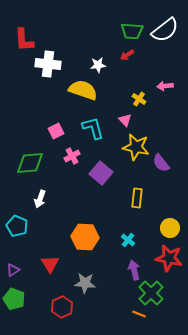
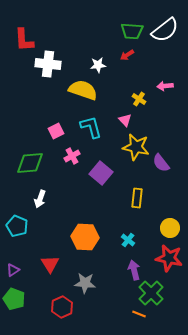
cyan L-shape: moved 2 px left, 1 px up
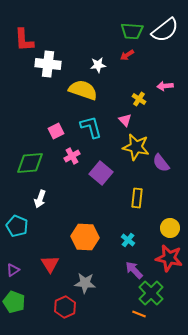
purple arrow: rotated 30 degrees counterclockwise
green pentagon: moved 3 px down
red hexagon: moved 3 px right
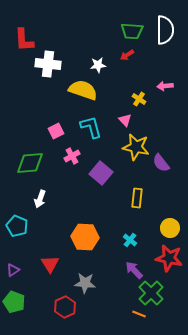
white semicircle: rotated 52 degrees counterclockwise
cyan cross: moved 2 px right
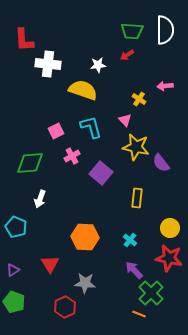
cyan pentagon: moved 1 px left, 1 px down
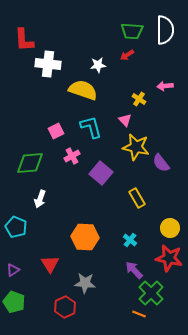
yellow rectangle: rotated 36 degrees counterclockwise
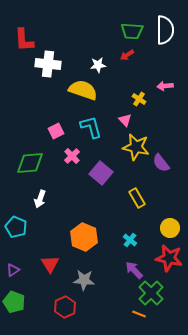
pink cross: rotated 14 degrees counterclockwise
orange hexagon: moved 1 px left; rotated 20 degrees clockwise
gray star: moved 1 px left, 3 px up
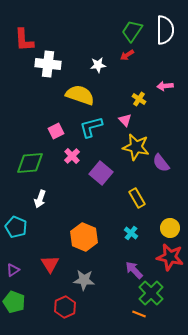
green trapezoid: rotated 120 degrees clockwise
yellow semicircle: moved 3 px left, 5 px down
cyan L-shape: rotated 90 degrees counterclockwise
cyan cross: moved 1 px right, 7 px up
red star: moved 1 px right, 1 px up
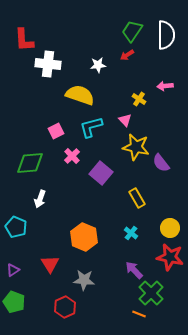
white semicircle: moved 1 px right, 5 px down
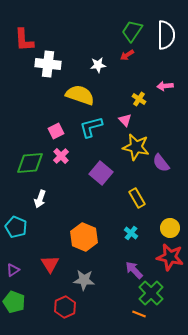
pink cross: moved 11 px left
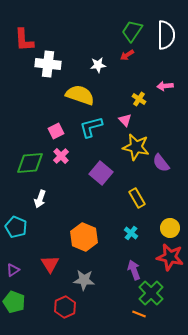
purple arrow: rotated 24 degrees clockwise
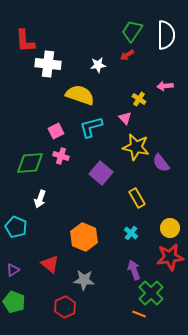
red L-shape: moved 1 px right, 1 px down
pink triangle: moved 2 px up
pink cross: rotated 28 degrees counterclockwise
red star: rotated 20 degrees counterclockwise
red triangle: rotated 18 degrees counterclockwise
